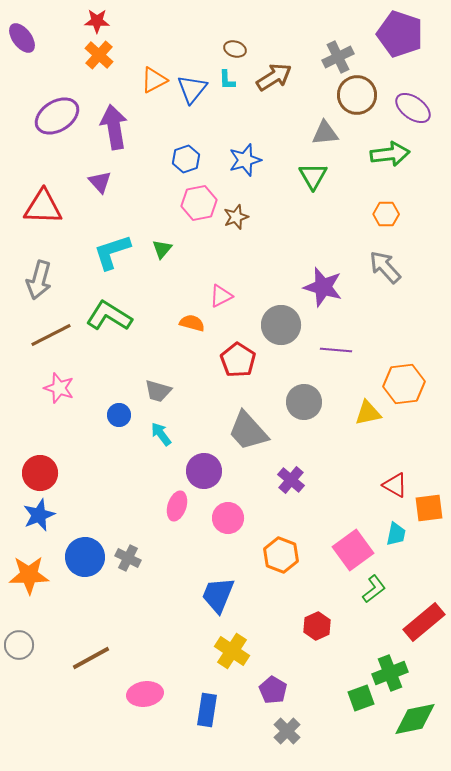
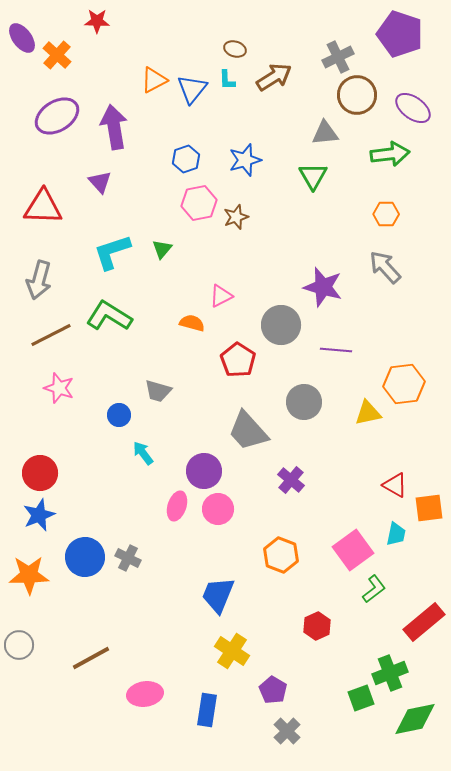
orange cross at (99, 55): moved 42 px left
cyan arrow at (161, 434): moved 18 px left, 19 px down
pink circle at (228, 518): moved 10 px left, 9 px up
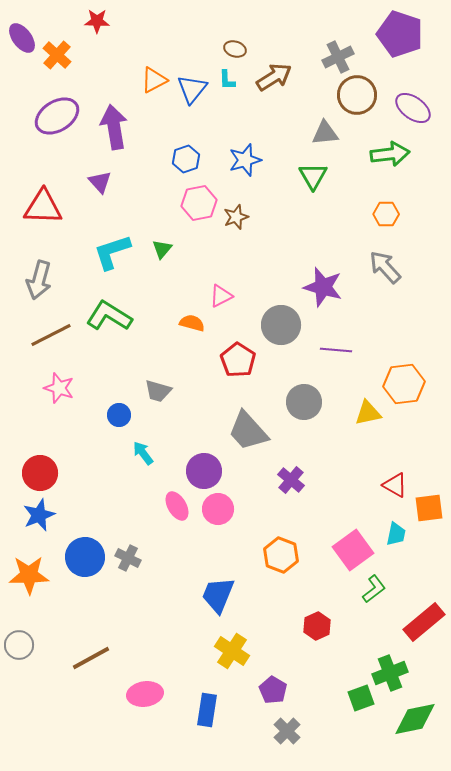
pink ellipse at (177, 506): rotated 48 degrees counterclockwise
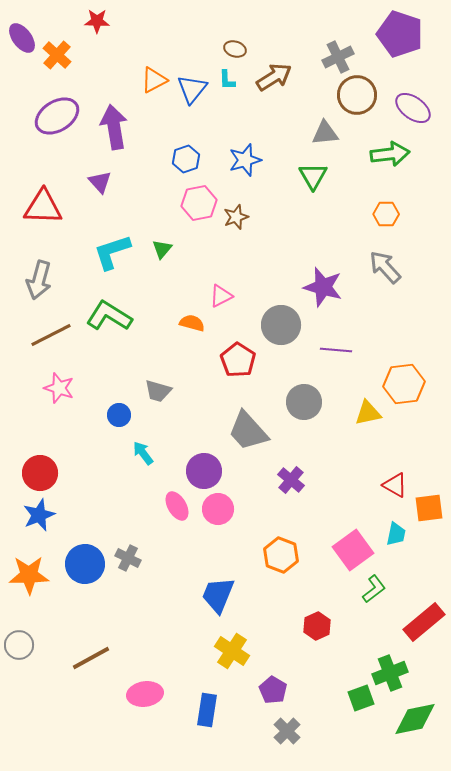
blue circle at (85, 557): moved 7 px down
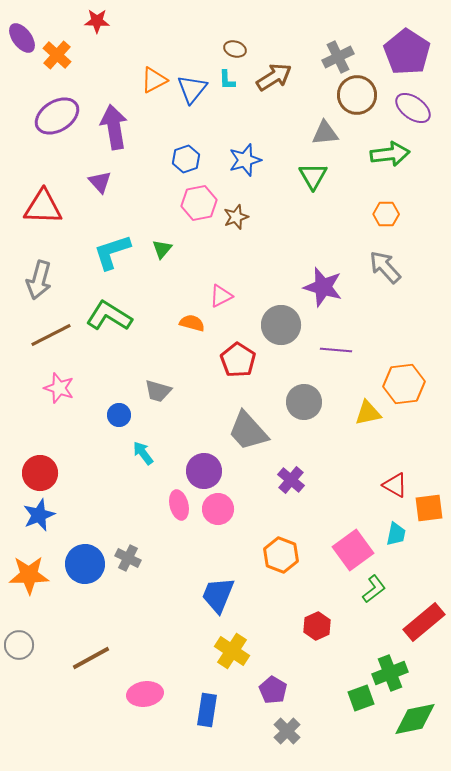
purple pentagon at (400, 34): moved 7 px right, 18 px down; rotated 15 degrees clockwise
pink ellipse at (177, 506): moved 2 px right, 1 px up; rotated 16 degrees clockwise
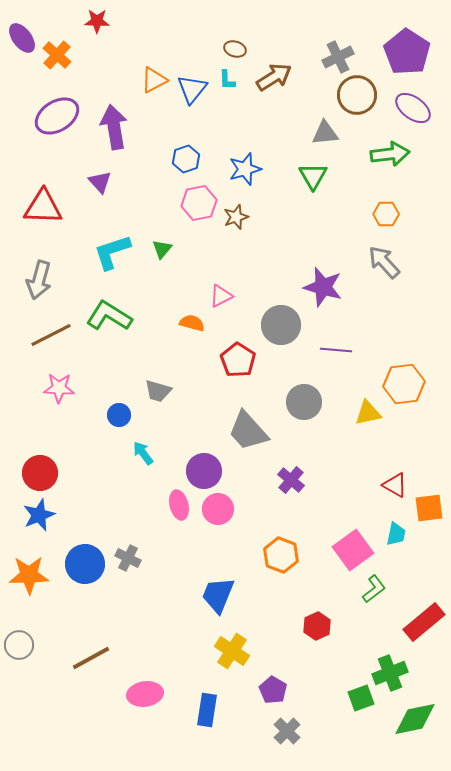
blue star at (245, 160): moved 9 px down
gray arrow at (385, 267): moved 1 px left, 5 px up
pink star at (59, 388): rotated 16 degrees counterclockwise
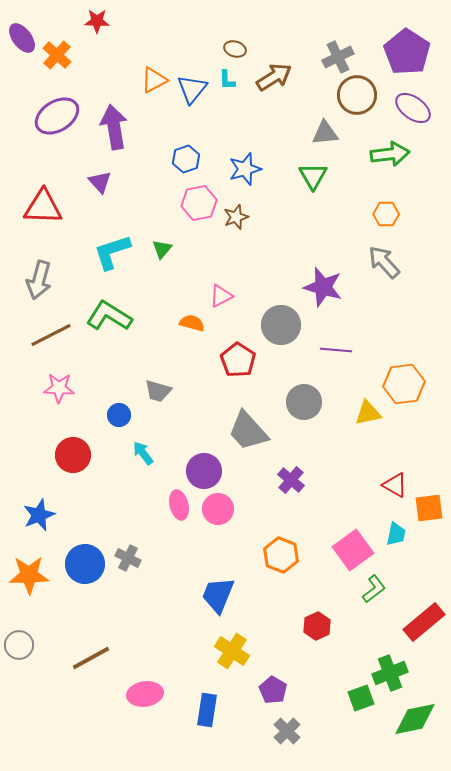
red circle at (40, 473): moved 33 px right, 18 px up
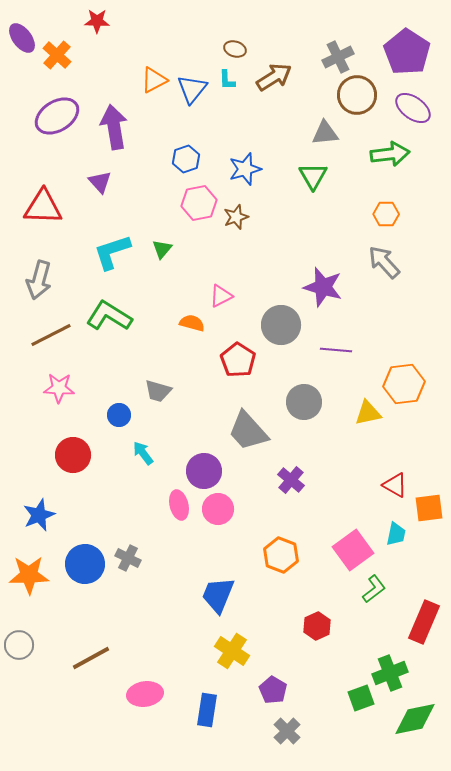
red rectangle at (424, 622): rotated 27 degrees counterclockwise
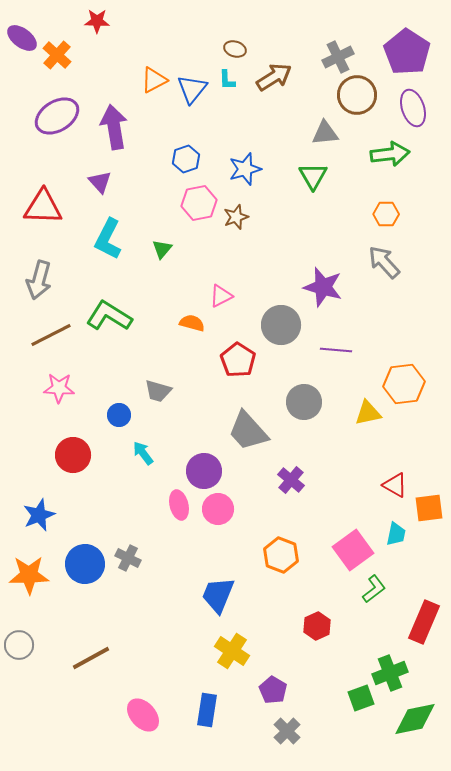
purple ellipse at (22, 38): rotated 16 degrees counterclockwise
purple ellipse at (413, 108): rotated 36 degrees clockwise
cyan L-shape at (112, 252): moved 4 px left, 13 px up; rotated 45 degrees counterclockwise
pink ellipse at (145, 694): moved 2 px left, 21 px down; rotated 56 degrees clockwise
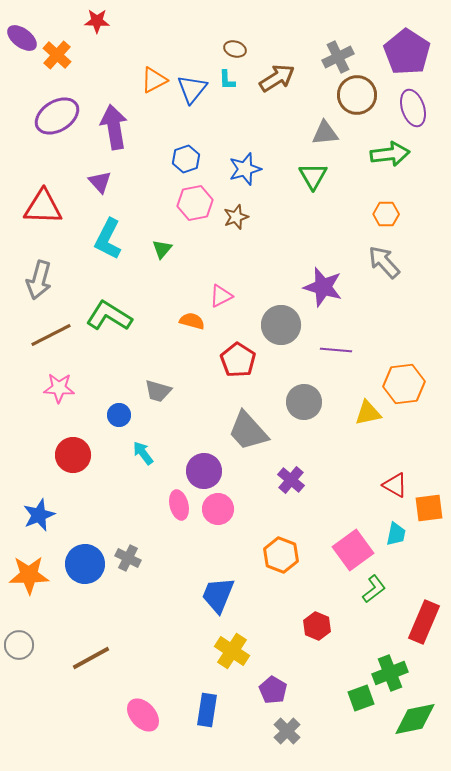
brown arrow at (274, 77): moved 3 px right, 1 px down
pink hexagon at (199, 203): moved 4 px left
orange semicircle at (192, 323): moved 2 px up
red hexagon at (317, 626): rotated 12 degrees counterclockwise
